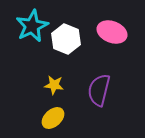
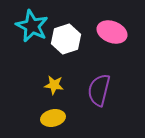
cyan star: rotated 20 degrees counterclockwise
white hexagon: rotated 20 degrees clockwise
yellow ellipse: rotated 30 degrees clockwise
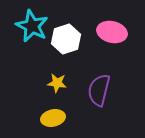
pink ellipse: rotated 8 degrees counterclockwise
yellow star: moved 3 px right, 2 px up
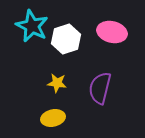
purple semicircle: moved 1 px right, 2 px up
